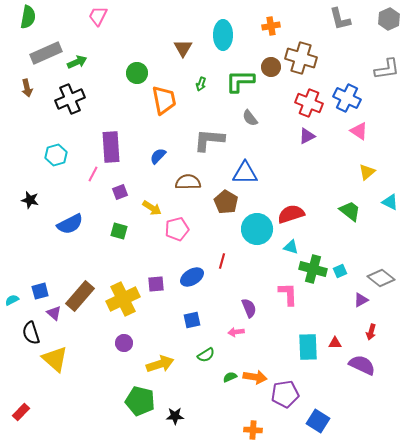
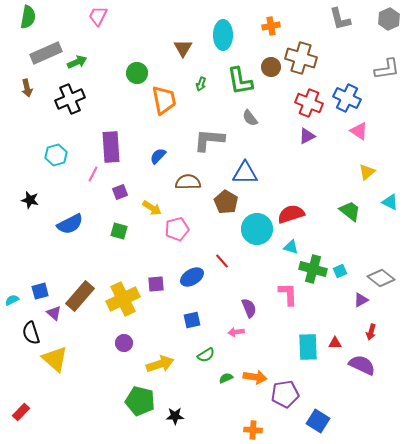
green L-shape at (240, 81): rotated 100 degrees counterclockwise
red line at (222, 261): rotated 56 degrees counterclockwise
green semicircle at (230, 377): moved 4 px left, 1 px down
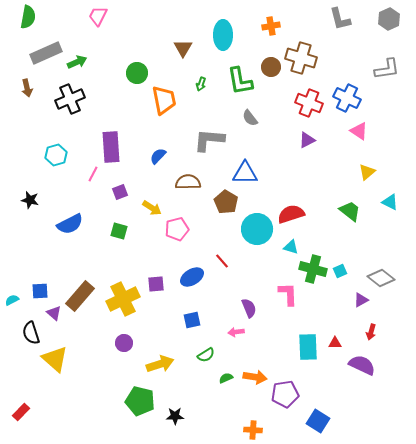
purple triangle at (307, 136): moved 4 px down
blue square at (40, 291): rotated 12 degrees clockwise
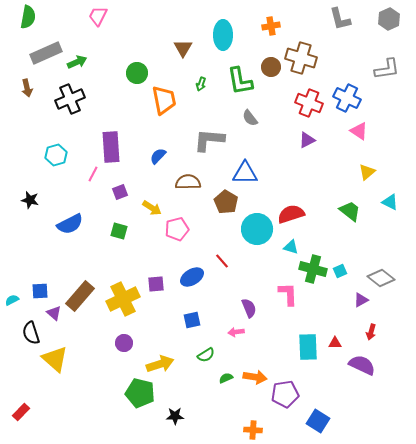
green pentagon at (140, 401): moved 8 px up
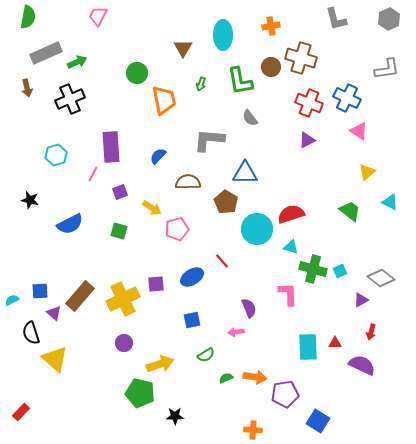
gray L-shape at (340, 19): moved 4 px left
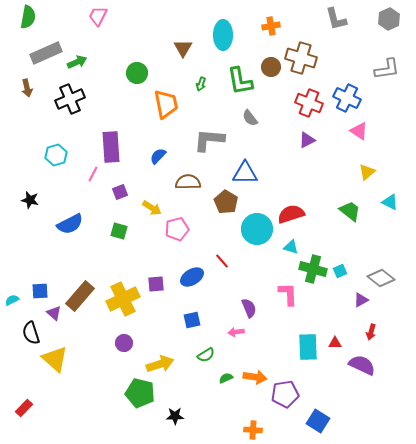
orange trapezoid at (164, 100): moved 2 px right, 4 px down
red rectangle at (21, 412): moved 3 px right, 4 px up
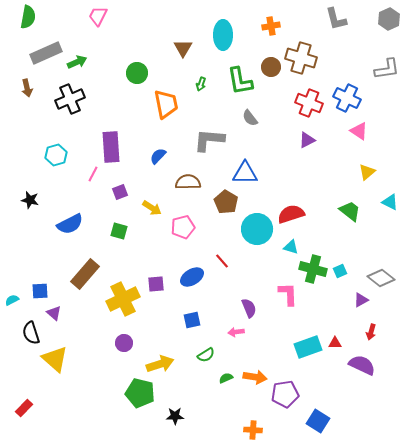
pink pentagon at (177, 229): moved 6 px right, 2 px up
brown rectangle at (80, 296): moved 5 px right, 22 px up
cyan rectangle at (308, 347): rotated 72 degrees clockwise
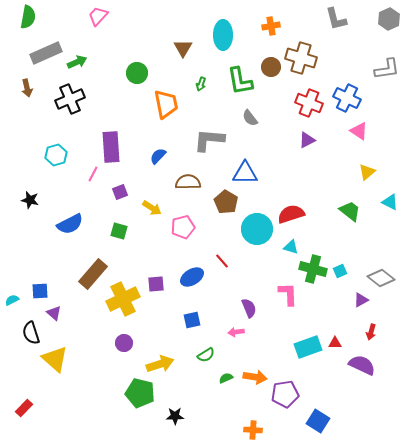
pink trapezoid at (98, 16): rotated 15 degrees clockwise
brown rectangle at (85, 274): moved 8 px right
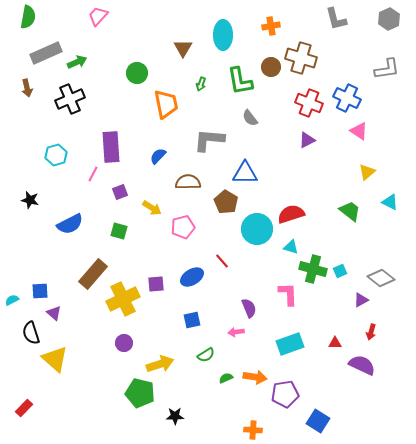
cyan rectangle at (308, 347): moved 18 px left, 3 px up
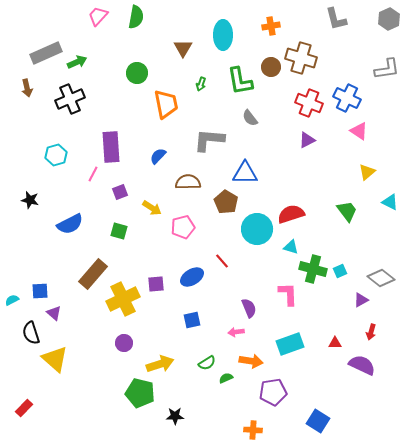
green semicircle at (28, 17): moved 108 px right
green trapezoid at (350, 211): moved 3 px left; rotated 15 degrees clockwise
green semicircle at (206, 355): moved 1 px right, 8 px down
orange arrow at (255, 377): moved 4 px left, 16 px up
purple pentagon at (285, 394): moved 12 px left, 2 px up
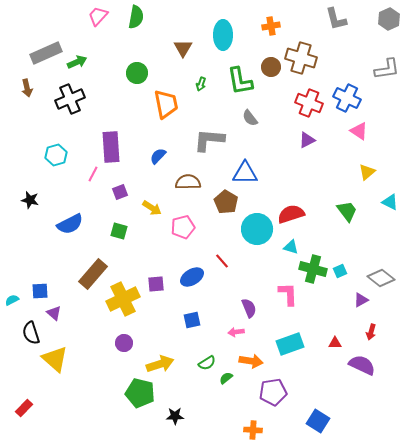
green semicircle at (226, 378): rotated 16 degrees counterclockwise
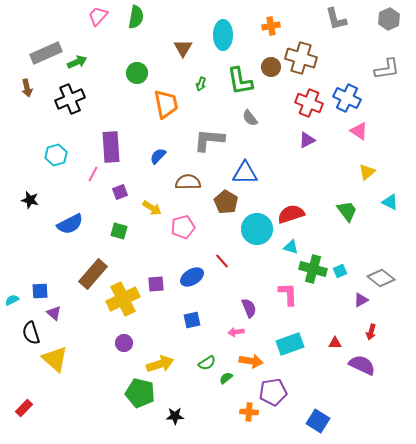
orange cross at (253, 430): moved 4 px left, 18 px up
